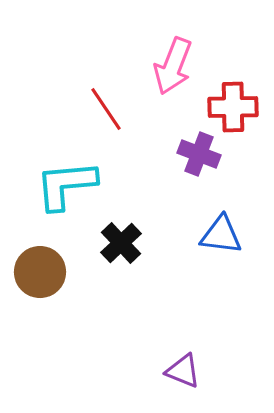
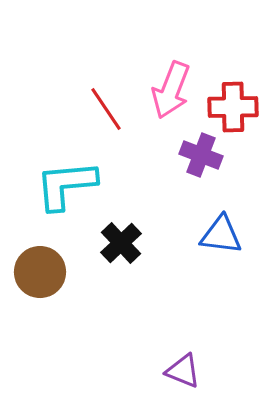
pink arrow: moved 2 px left, 24 px down
purple cross: moved 2 px right, 1 px down
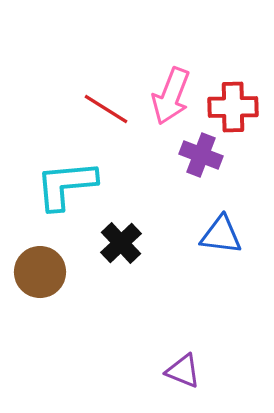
pink arrow: moved 6 px down
red line: rotated 24 degrees counterclockwise
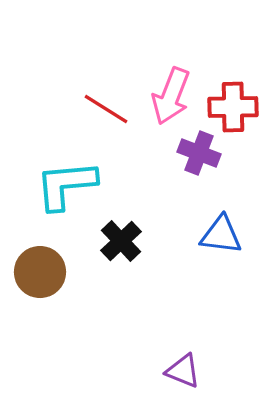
purple cross: moved 2 px left, 2 px up
black cross: moved 2 px up
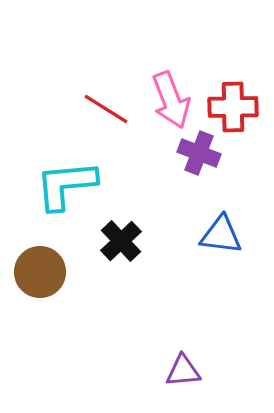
pink arrow: moved 4 px down; rotated 42 degrees counterclockwise
purple triangle: rotated 27 degrees counterclockwise
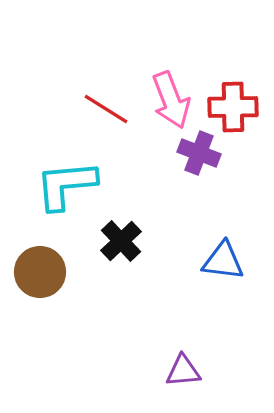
blue triangle: moved 2 px right, 26 px down
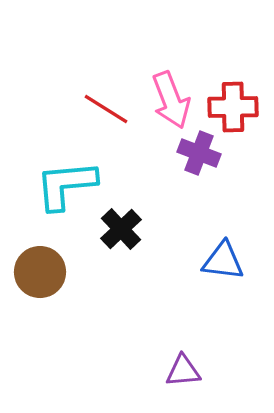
black cross: moved 12 px up
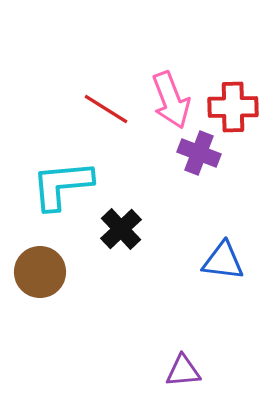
cyan L-shape: moved 4 px left
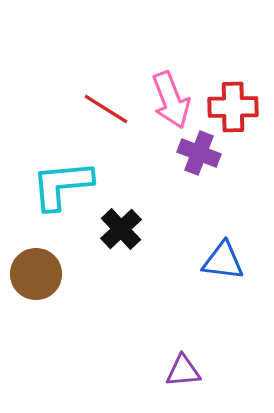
brown circle: moved 4 px left, 2 px down
